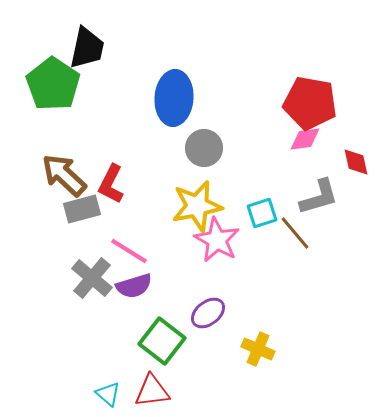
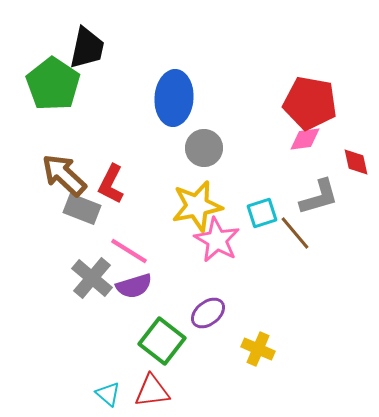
gray rectangle: rotated 36 degrees clockwise
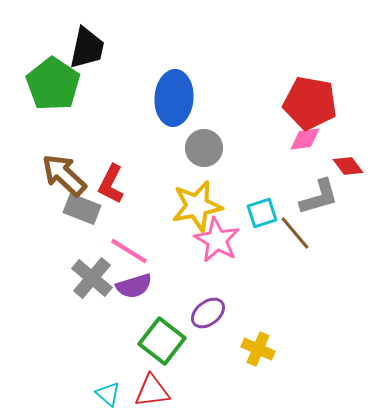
red diamond: moved 8 px left, 4 px down; rotated 24 degrees counterclockwise
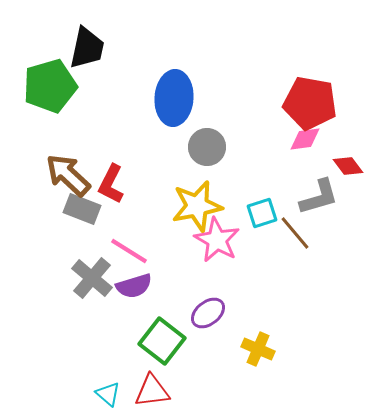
green pentagon: moved 3 px left, 2 px down; rotated 22 degrees clockwise
gray circle: moved 3 px right, 1 px up
brown arrow: moved 4 px right
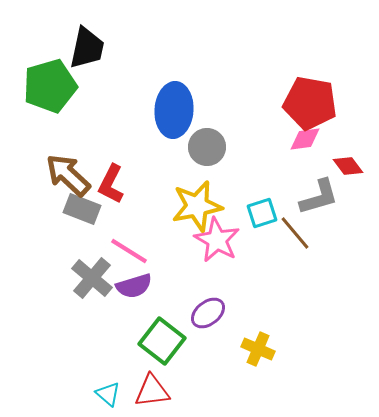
blue ellipse: moved 12 px down
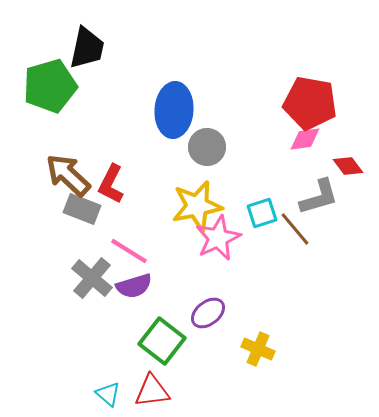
brown line: moved 4 px up
pink star: moved 1 px right, 2 px up; rotated 18 degrees clockwise
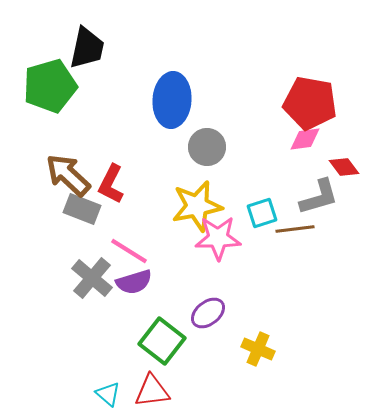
blue ellipse: moved 2 px left, 10 px up
red diamond: moved 4 px left, 1 px down
brown line: rotated 57 degrees counterclockwise
pink star: rotated 24 degrees clockwise
purple semicircle: moved 4 px up
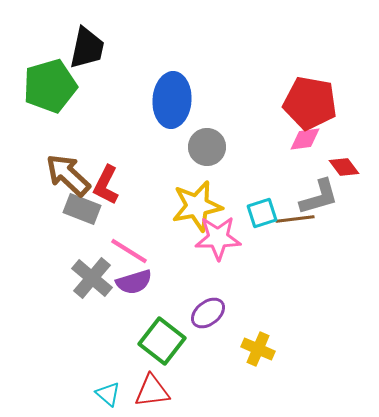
red L-shape: moved 5 px left, 1 px down
brown line: moved 10 px up
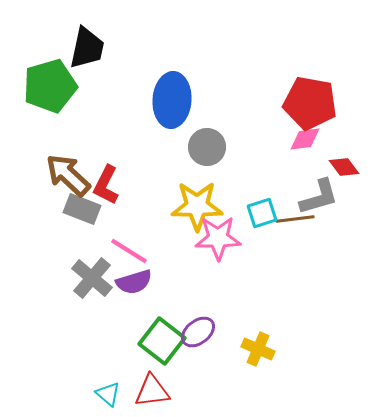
yellow star: rotated 12 degrees clockwise
purple ellipse: moved 10 px left, 19 px down
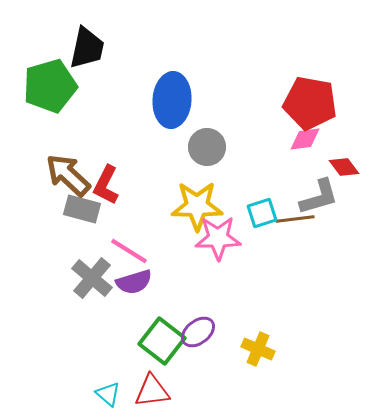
gray rectangle: rotated 6 degrees counterclockwise
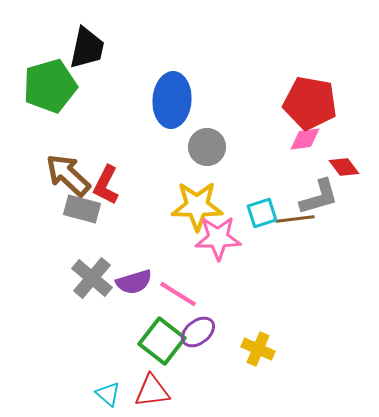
pink line: moved 49 px right, 43 px down
